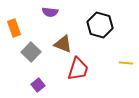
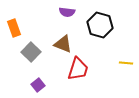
purple semicircle: moved 17 px right
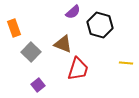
purple semicircle: moved 6 px right; rotated 49 degrees counterclockwise
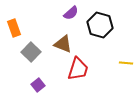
purple semicircle: moved 2 px left, 1 px down
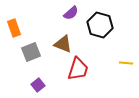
gray square: rotated 24 degrees clockwise
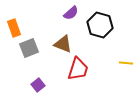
gray square: moved 2 px left, 4 px up
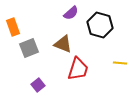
orange rectangle: moved 1 px left, 1 px up
yellow line: moved 6 px left
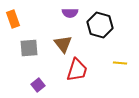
purple semicircle: moved 1 px left; rotated 42 degrees clockwise
orange rectangle: moved 8 px up
brown triangle: rotated 30 degrees clockwise
gray square: rotated 18 degrees clockwise
red trapezoid: moved 1 px left, 1 px down
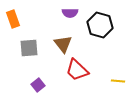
yellow line: moved 2 px left, 18 px down
red trapezoid: rotated 115 degrees clockwise
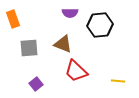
black hexagon: rotated 20 degrees counterclockwise
brown triangle: rotated 30 degrees counterclockwise
red trapezoid: moved 1 px left, 1 px down
purple square: moved 2 px left, 1 px up
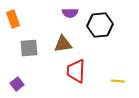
brown triangle: rotated 30 degrees counterclockwise
red trapezoid: rotated 50 degrees clockwise
purple square: moved 19 px left
